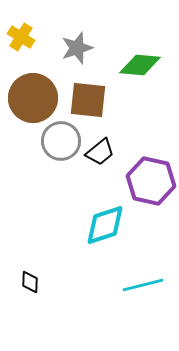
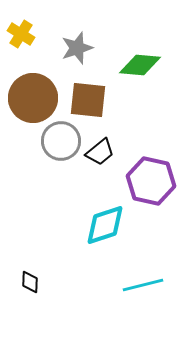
yellow cross: moved 3 px up
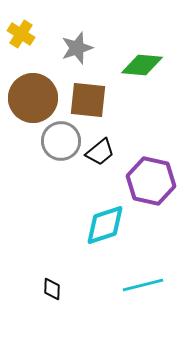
green diamond: moved 2 px right
black diamond: moved 22 px right, 7 px down
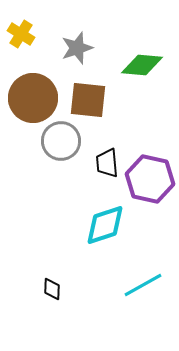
black trapezoid: moved 7 px right, 11 px down; rotated 124 degrees clockwise
purple hexagon: moved 1 px left, 2 px up
cyan line: rotated 15 degrees counterclockwise
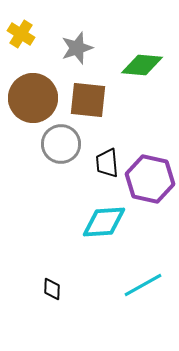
gray circle: moved 3 px down
cyan diamond: moved 1 px left, 3 px up; rotated 15 degrees clockwise
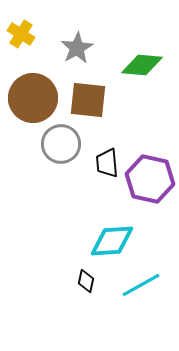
gray star: rotated 12 degrees counterclockwise
cyan diamond: moved 8 px right, 19 px down
cyan line: moved 2 px left
black diamond: moved 34 px right, 8 px up; rotated 10 degrees clockwise
